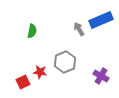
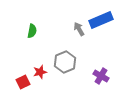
red star: rotated 24 degrees counterclockwise
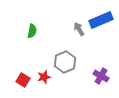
red star: moved 4 px right, 5 px down
red square: moved 2 px up; rotated 32 degrees counterclockwise
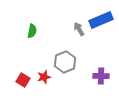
purple cross: rotated 28 degrees counterclockwise
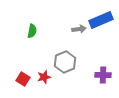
gray arrow: rotated 112 degrees clockwise
purple cross: moved 2 px right, 1 px up
red square: moved 1 px up
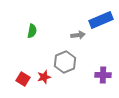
gray arrow: moved 1 px left, 6 px down
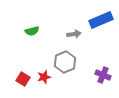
green semicircle: rotated 64 degrees clockwise
gray arrow: moved 4 px left, 1 px up
purple cross: rotated 21 degrees clockwise
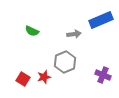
green semicircle: rotated 40 degrees clockwise
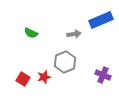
green semicircle: moved 1 px left, 2 px down
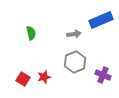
green semicircle: rotated 128 degrees counterclockwise
gray hexagon: moved 10 px right
